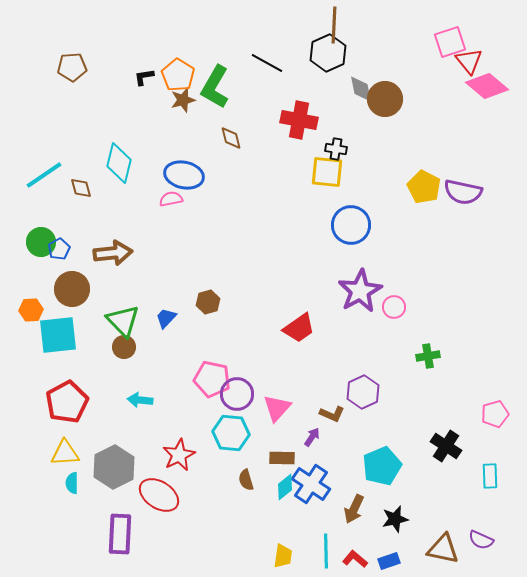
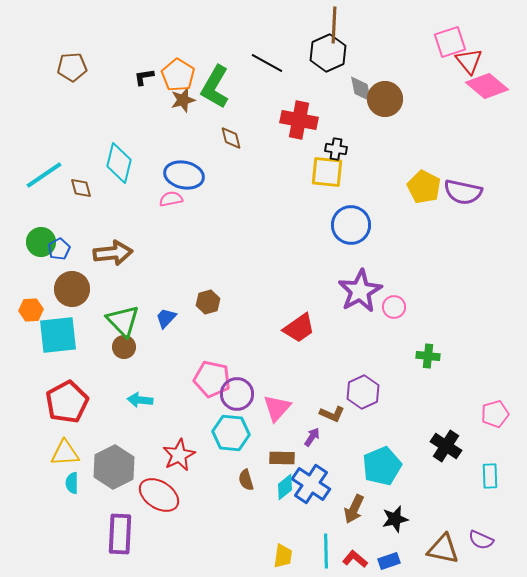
green cross at (428, 356): rotated 15 degrees clockwise
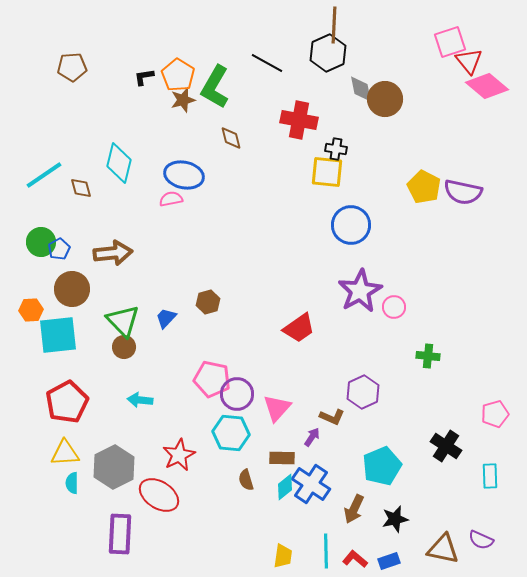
brown L-shape at (332, 414): moved 3 px down
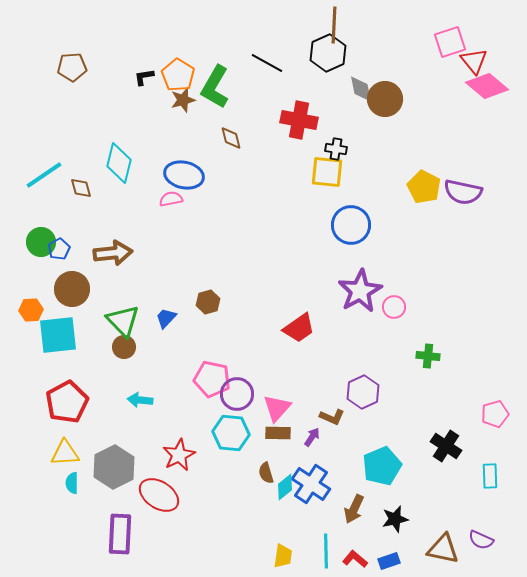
red triangle at (469, 61): moved 5 px right
brown rectangle at (282, 458): moved 4 px left, 25 px up
brown semicircle at (246, 480): moved 20 px right, 7 px up
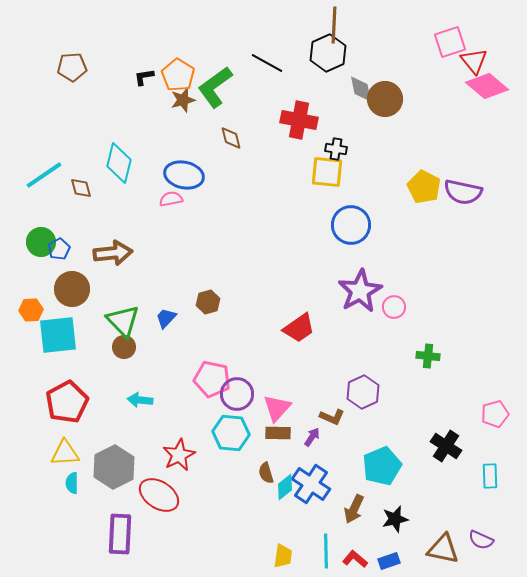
green L-shape at (215, 87): rotated 24 degrees clockwise
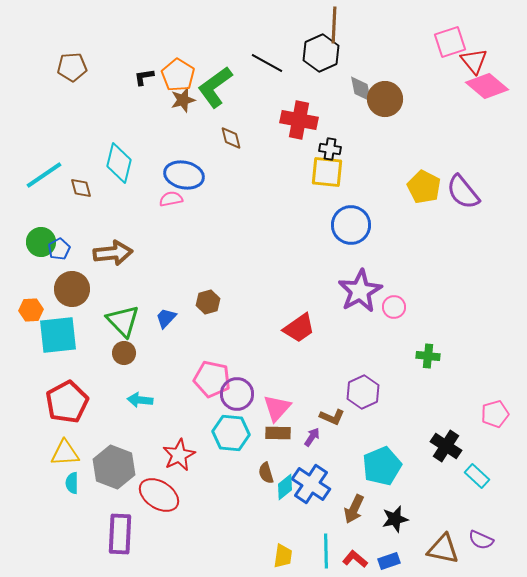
black hexagon at (328, 53): moved 7 px left
black cross at (336, 149): moved 6 px left
purple semicircle at (463, 192): rotated 39 degrees clockwise
brown circle at (124, 347): moved 6 px down
gray hexagon at (114, 467): rotated 12 degrees counterclockwise
cyan rectangle at (490, 476): moved 13 px left; rotated 45 degrees counterclockwise
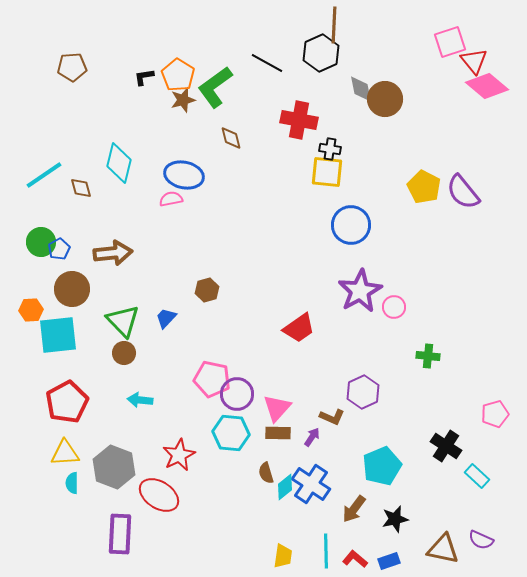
brown hexagon at (208, 302): moved 1 px left, 12 px up
brown arrow at (354, 509): rotated 12 degrees clockwise
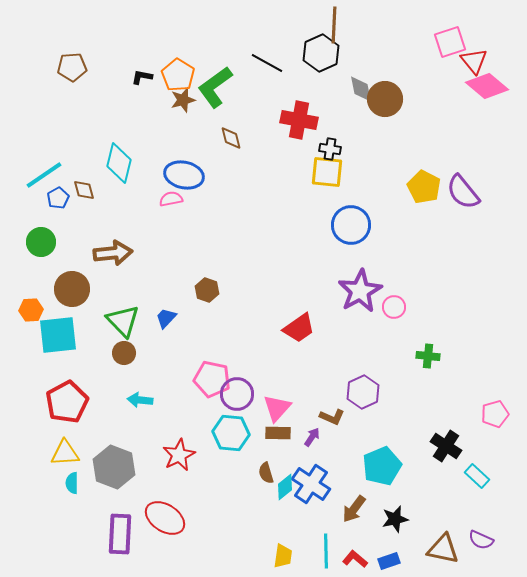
black L-shape at (144, 77): moved 2 px left; rotated 20 degrees clockwise
brown diamond at (81, 188): moved 3 px right, 2 px down
blue pentagon at (59, 249): moved 1 px left, 51 px up
brown hexagon at (207, 290): rotated 25 degrees counterclockwise
red ellipse at (159, 495): moved 6 px right, 23 px down
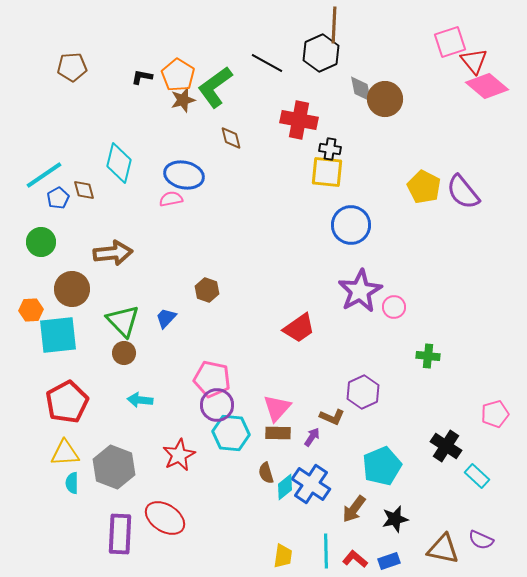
purple circle at (237, 394): moved 20 px left, 11 px down
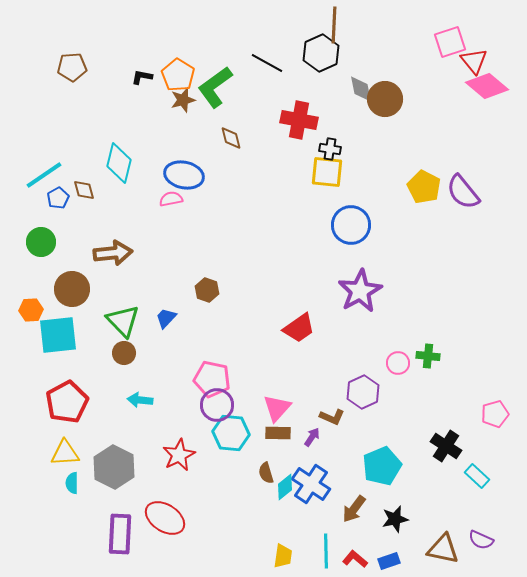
pink circle at (394, 307): moved 4 px right, 56 px down
gray hexagon at (114, 467): rotated 6 degrees clockwise
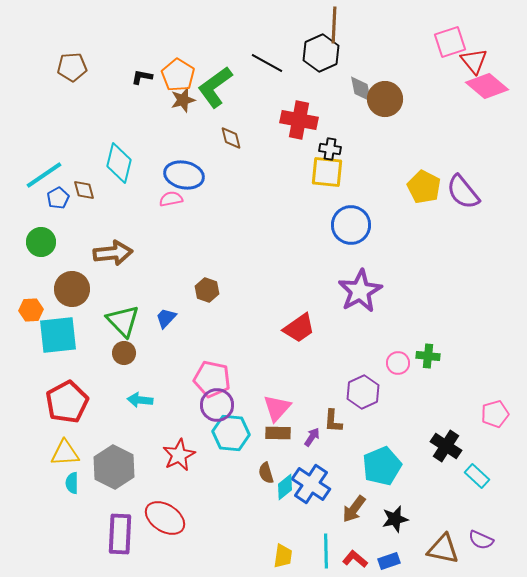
brown L-shape at (332, 417): moved 1 px right, 4 px down; rotated 70 degrees clockwise
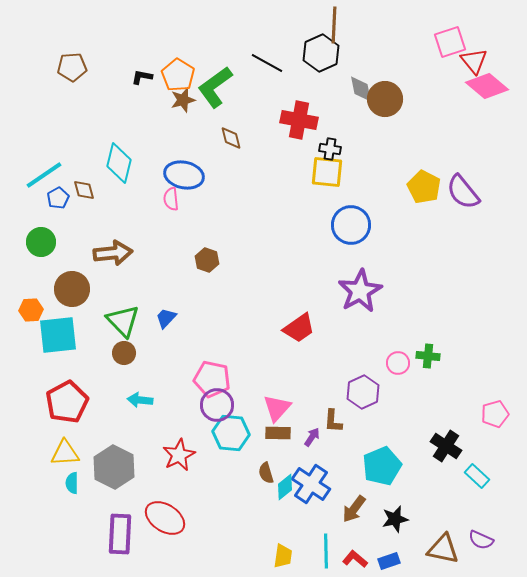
pink semicircle at (171, 199): rotated 85 degrees counterclockwise
brown hexagon at (207, 290): moved 30 px up
